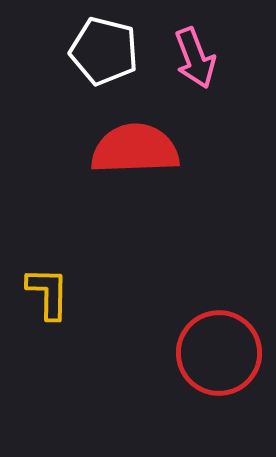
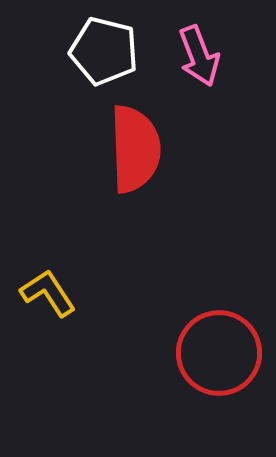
pink arrow: moved 4 px right, 2 px up
red semicircle: rotated 90 degrees clockwise
yellow L-shape: rotated 34 degrees counterclockwise
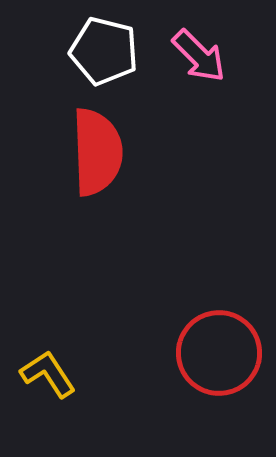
pink arrow: rotated 24 degrees counterclockwise
red semicircle: moved 38 px left, 3 px down
yellow L-shape: moved 81 px down
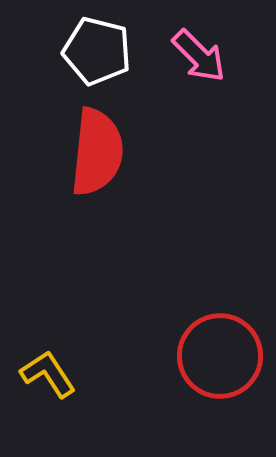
white pentagon: moved 7 px left
red semicircle: rotated 8 degrees clockwise
red circle: moved 1 px right, 3 px down
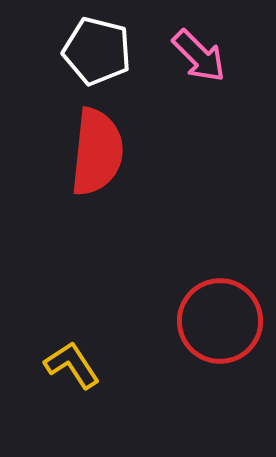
red circle: moved 35 px up
yellow L-shape: moved 24 px right, 9 px up
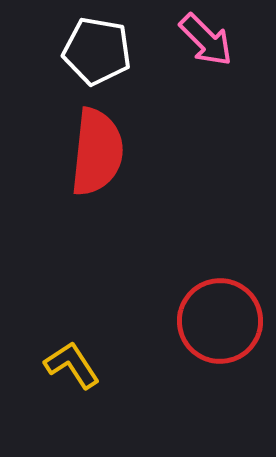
white pentagon: rotated 4 degrees counterclockwise
pink arrow: moved 7 px right, 16 px up
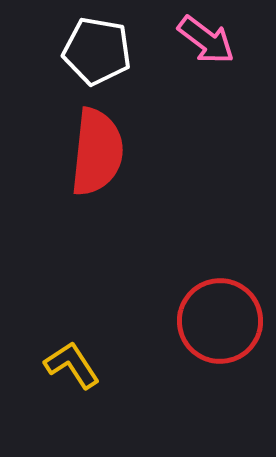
pink arrow: rotated 8 degrees counterclockwise
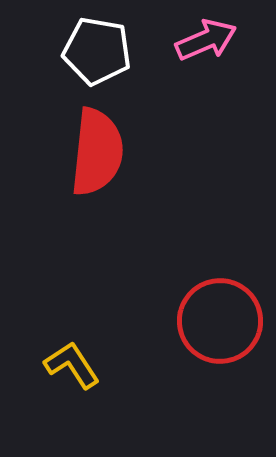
pink arrow: rotated 60 degrees counterclockwise
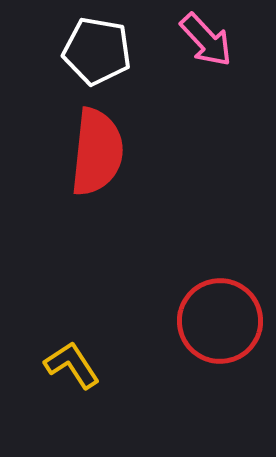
pink arrow: rotated 70 degrees clockwise
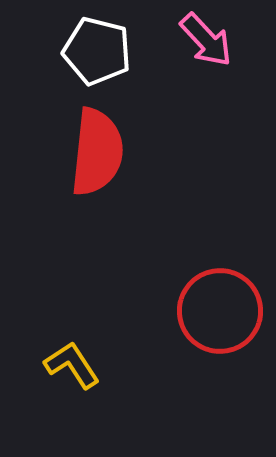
white pentagon: rotated 4 degrees clockwise
red circle: moved 10 px up
